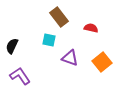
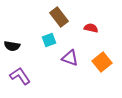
cyan square: rotated 32 degrees counterclockwise
black semicircle: rotated 105 degrees counterclockwise
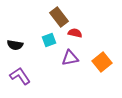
red semicircle: moved 16 px left, 5 px down
black semicircle: moved 3 px right, 1 px up
purple triangle: rotated 30 degrees counterclockwise
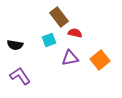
orange square: moved 2 px left, 2 px up
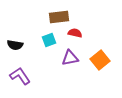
brown rectangle: rotated 60 degrees counterclockwise
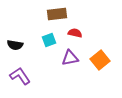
brown rectangle: moved 2 px left, 3 px up
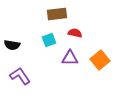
black semicircle: moved 3 px left
purple triangle: rotated 12 degrees clockwise
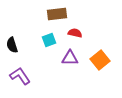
black semicircle: rotated 63 degrees clockwise
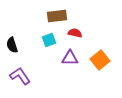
brown rectangle: moved 2 px down
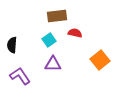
cyan square: rotated 16 degrees counterclockwise
black semicircle: rotated 21 degrees clockwise
purple triangle: moved 17 px left, 6 px down
